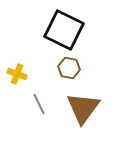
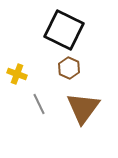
brown hexagon: rotated 15 degrees clockwise
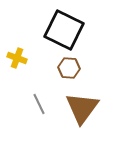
brown hexagon: rotated 20 degrees counterclockwise
yellow cross: moved 16 px up
brown triangle: moved 1 px left
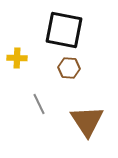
black square: rotated 15 degrees counterclockwise
yellow cross: rotated 18 degrees counterclockwise
brown triangle: moved 5 px right, 13 px down; rotated 9 degrees counterclockwise
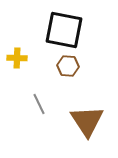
brown hexagon: moved 1 px left, 2 px up
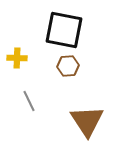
brown hexagon: rotated 10 degrees counterclockwise
gray line: moved 10 px left, 3 px up
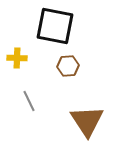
black square: moved 9 px left, 4 px up
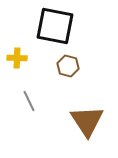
brown hexagon: rotated 20 degrees clockwise
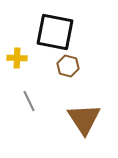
black square: moved 6 px down
brown triangle: moved 3 px left, 2 px up
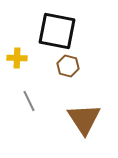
black square: moved 2 px right, 1 px up
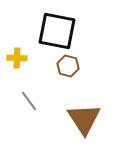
gray line: rotated 10 degrees counterclockwise
